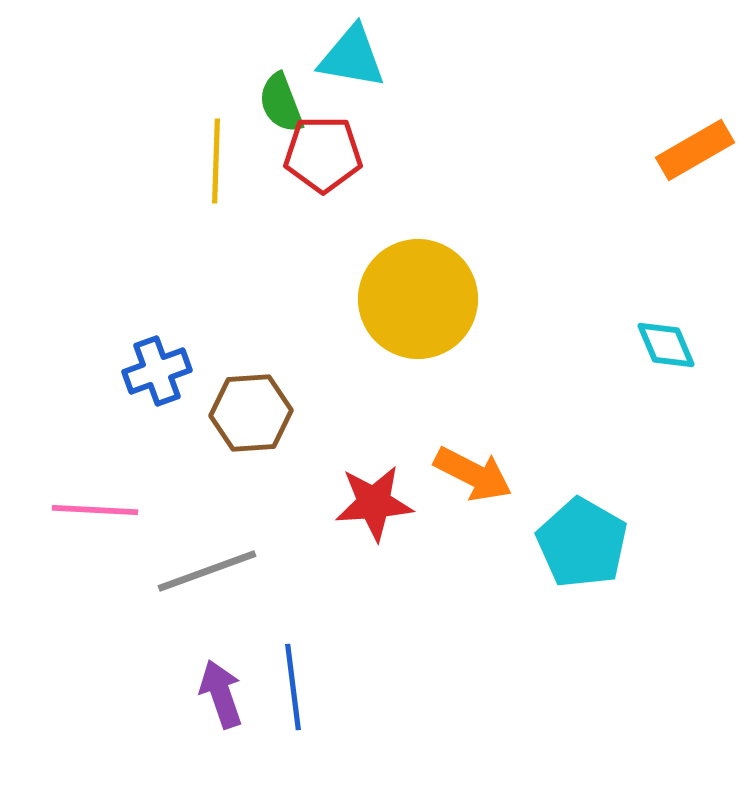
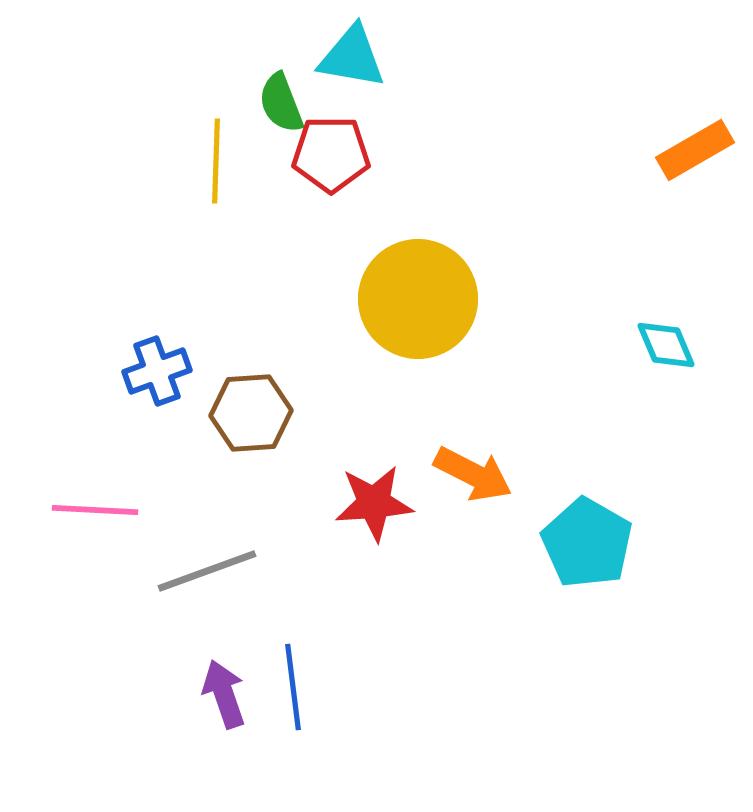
red pentagon: moved 8 px right
cyan pentagon: moved 5 px right
purple arrow: moved 3 px right
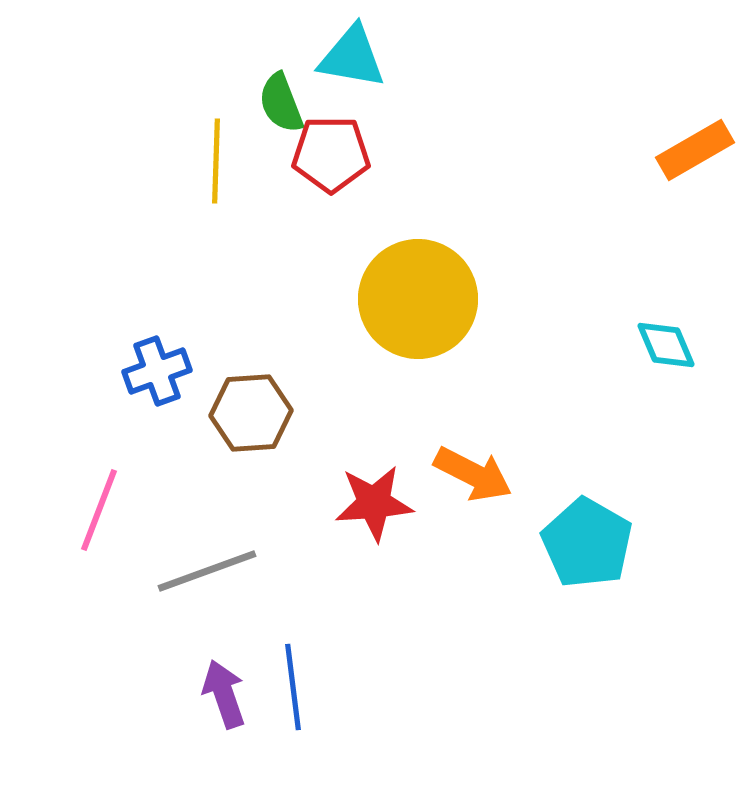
pink line: moved 4 px right; rotated 72 degrees counterclockwise
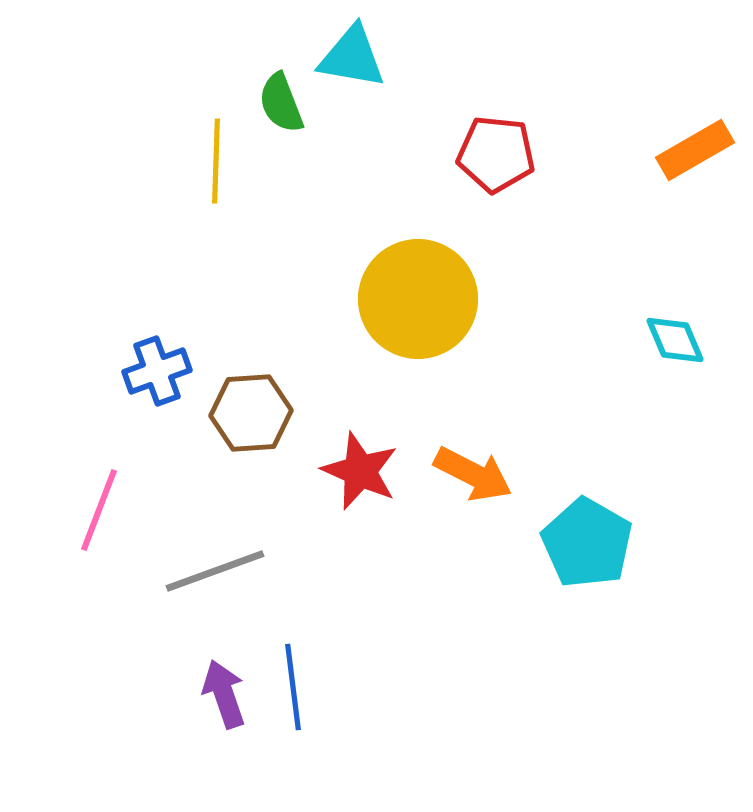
red pentagon: moved 165 px right; rotated 6 degrees clockwise
cyan diamond: moved 9 px right, 5 px up
red star: moved 14 px left, 32 px up; rotated 28 degrees clockwise
gray line: moved 8 px right
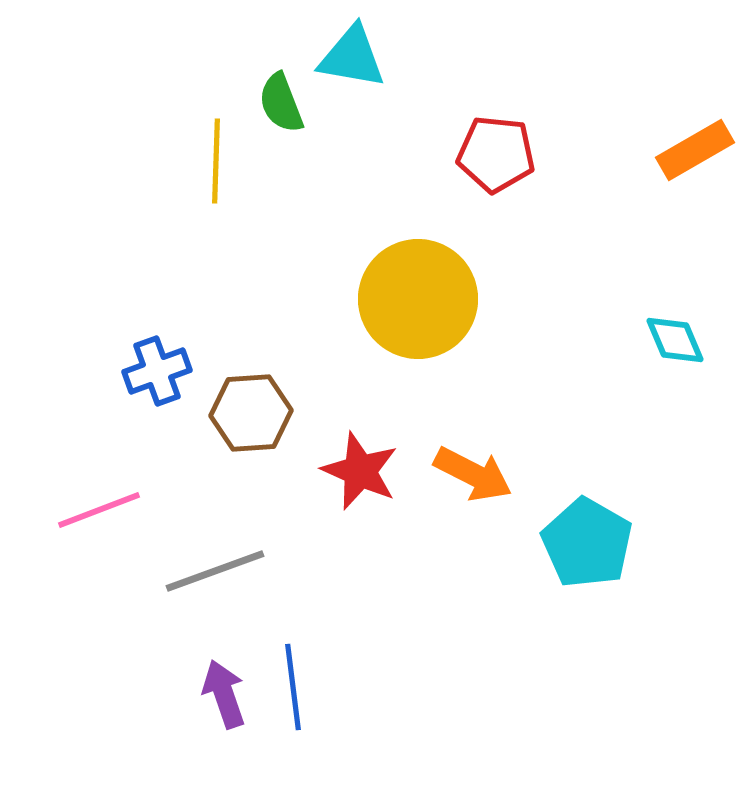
pink line: rotated 48 degrees clockwise
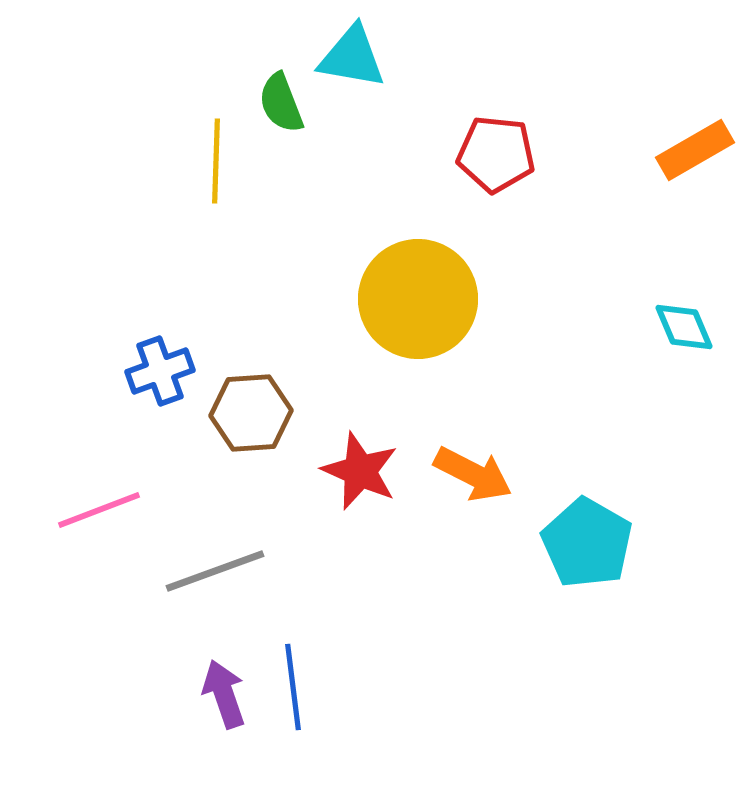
cyan diamond: moved 9 px right, 13 px up
blue cross: moved 3 px right
